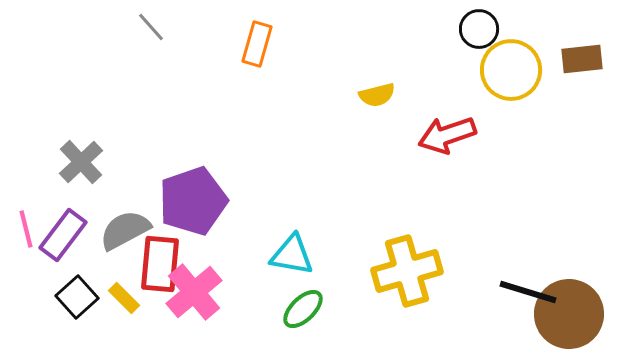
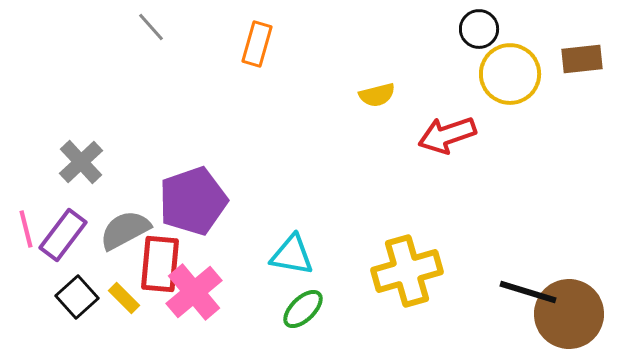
yellow circle: moved 1 px left, 4 px down
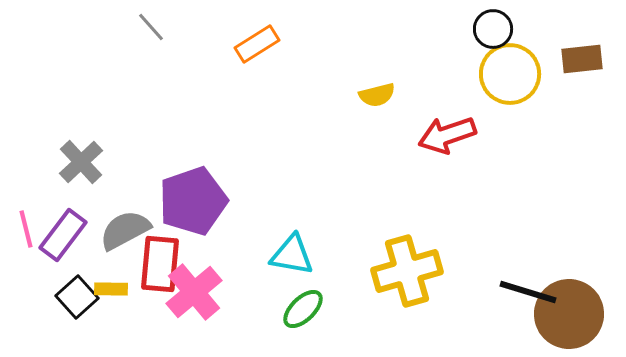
black circle: moved 14 px right
orange rectangle: rotated 42 degrees clockwise
yellow rectangle: moved 13 px left, 9 px up; rotated 44 degrees counterclockwise
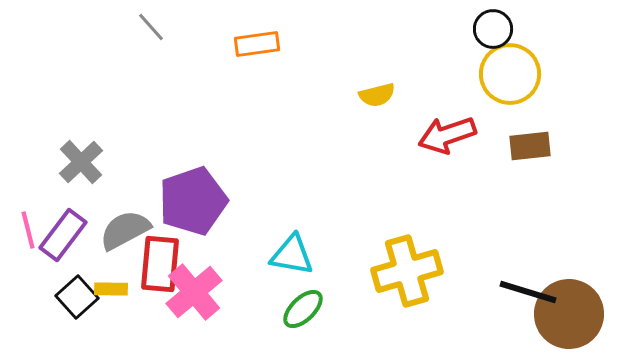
orange rectangle: rotated 24 degrees clockwise
brown rectangle: moved 52 px left, 87 px down
pink line: moved 2 px right, 1 px down
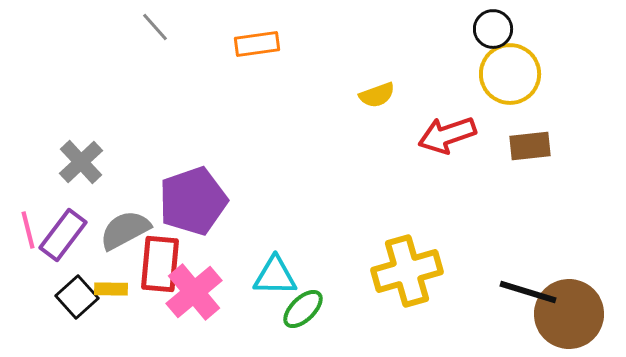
gray line: moved 4 px right
yellow semicircle: rotated 6 degrees counterclockwise
cyan triangle: moved 17 px left, 21 px down; rotated 9 degrees counterclockwise
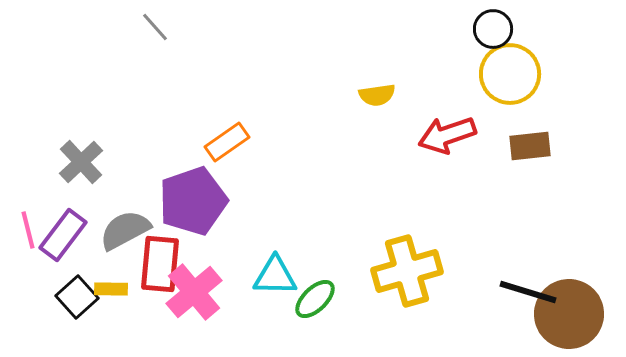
orange rectangle: moved 30 px left, 98 px down; rotated 27 degrees counterclockwise
yellow semicircle: rotated 12 degrees clockwise
green ellipse: moved 12 px right, 10 px up
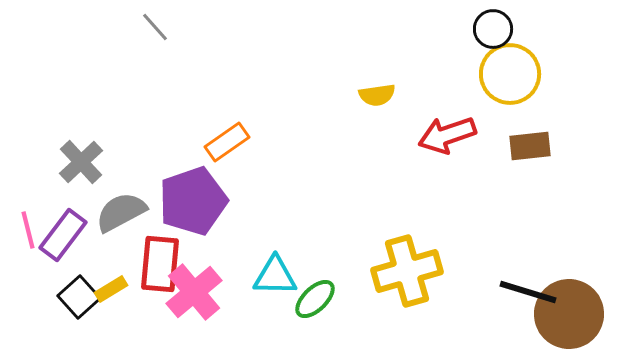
gray semicircle: moved 4 px left, 18 px up
yellow rectangle: rotated 32 degrees counterclockwise
black square: moved 2 px right
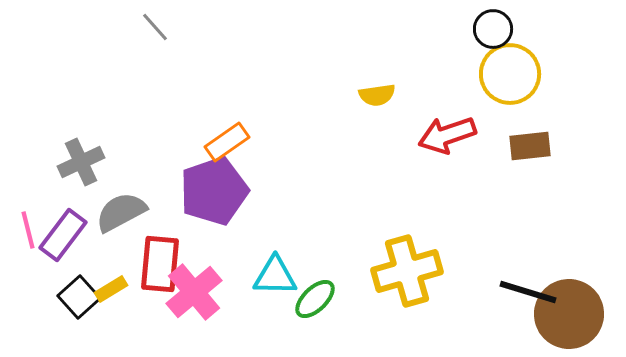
gray cross: rotated 18 degrees clockwise
purple pentagon: moved 21 px right, 10 px up
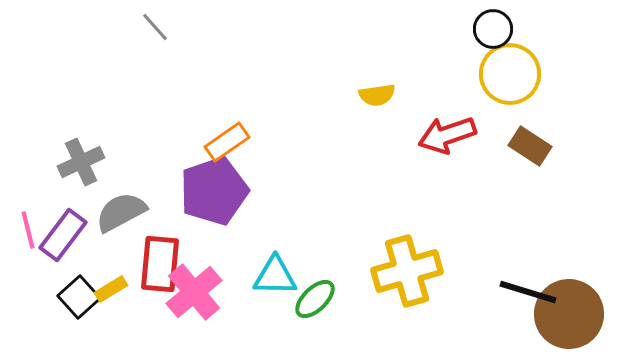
brown rectangle: rotated 39 degrees clockwise
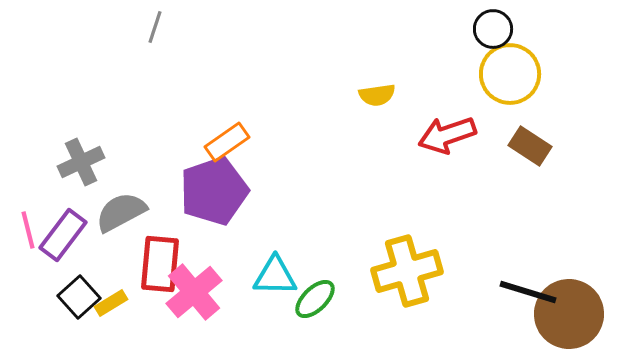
gray line: rotated 60 degrees clockwise
yellow rectangle: moved 14 px down
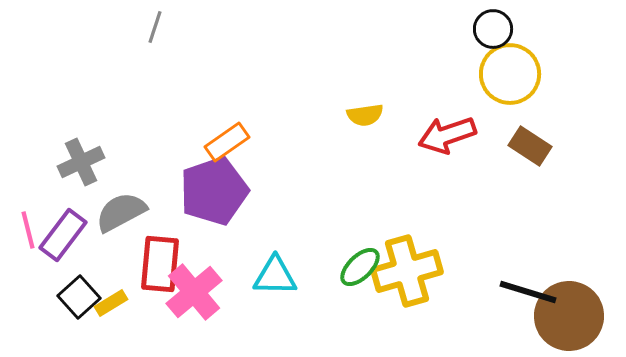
yellow semicircle: moved 12 px left, 20 px down
green ellipse: moved 45 px right, 32 px up
brown circle: moved 2 px down
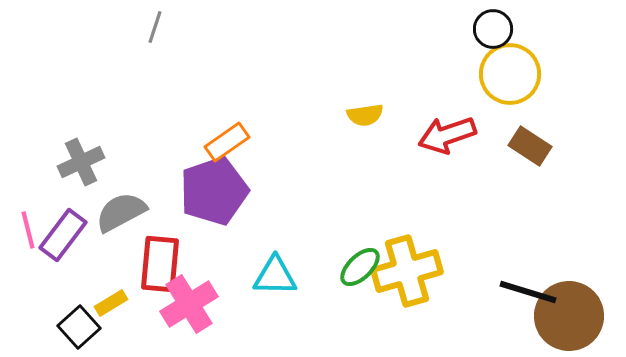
pink cross: moved 5 px left, 12 px down; rotated 8 degrees clockwise
black square: moved 30 px down
